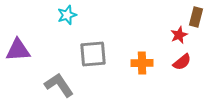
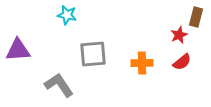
cyan star: rotated 30 degrees clockwise
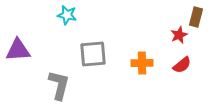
red semicircle: moved 3 px down
gray L-shape: rotated 48 degrees clockwise
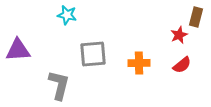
orange cross: moved 3 px left
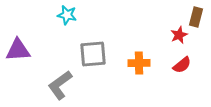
gray L-shape: moved 1 px right; rotated 140 degrees counterclockwise
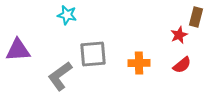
gray L-shape: moved 9 px up
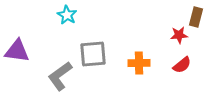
cyan star: rotated 18 degrees clockwise
red star: rotated 18 degrees clockwise
purple triangle: moved 1 px left, 1 px down; rotated 12 degrees clockwise
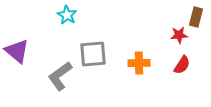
purple triangle: rotated 32 degrees clockwise
red semicircle: rotated 18 degrees counterclockwise
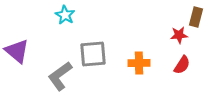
cyan star: moved 2 px left
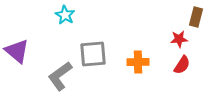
red star: moved 4 px down
orange cross: moved 1 px left, 1 px up
